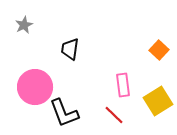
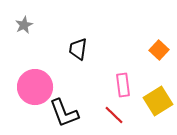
black trapezoid: moved 8 px right
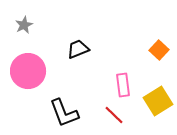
black trapezoid: rotated 60 degrees clockwise
pink circle: moved 7 px left, 16 px up
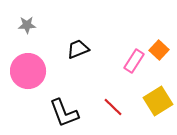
gray star: moved 3 px right; rotated 24 degrees clockwise
pink rectangle: moved 11 px right, 24 px up; rotated 40 degrees clockwise
red line: moved 1 px left, 8 px up
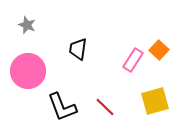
gray star: rotated 24 degrees clockwise
black trapezoid: rotated 60 degrees counterclockwise
pink rectangle: moved 1 px left, 1 px up
yellow square: moved 3 px left; rotated 16 degrees clockwise
red line: moved 8 px left
black L-shape: moved 2 px left, 6 px up
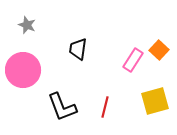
pink circle: moved 5 px left, 1 px up
red line: rotated 60 degrees clockwise
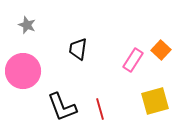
orange square: moved 2 px right
pink circle: moved 1 px down
red line: moved 5 px left, 2 px down; rotated 30 degrees counterclockwise
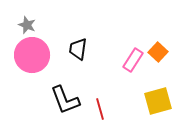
orange square: moved 3 px left, 2 px down
pink circle: moved 9 px right, 16 px up
yellow square: moved 3 px right
black L-shape: moved 3 px right, 7 px up
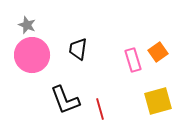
orange square: rotated 12 degrees clockwise
pink rectangle: rotated 50 degrees counterclockwise
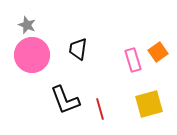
yellow square: moved 9 px left, 3 px down
